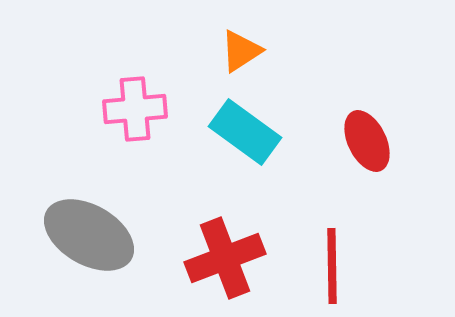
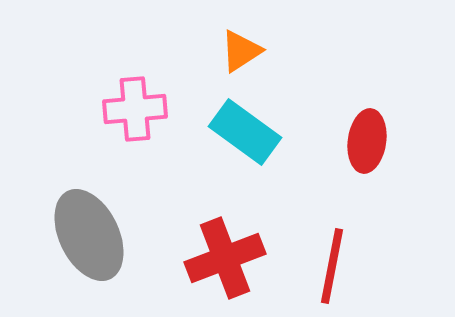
red ellipse: rotated 34 degrees clockwise
gray ellipse: rotated 34 degrees clockwise
red line: rotated 12 degrees clockwise
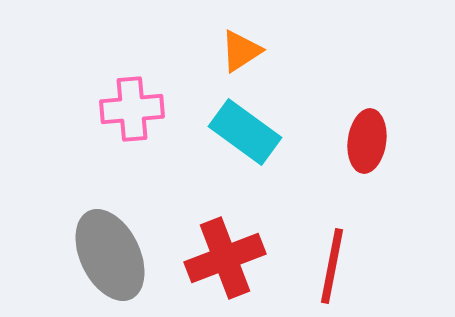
pink cross: moved 3 px left
gray ellipse: moved 21 px right, 20 px down
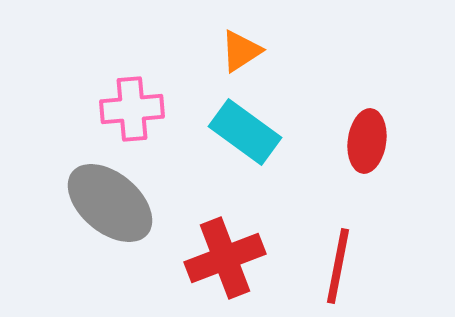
gray ellipse: moved 52 px up; rotated 24 degrees counterclockwise
red line: moved 6 px right
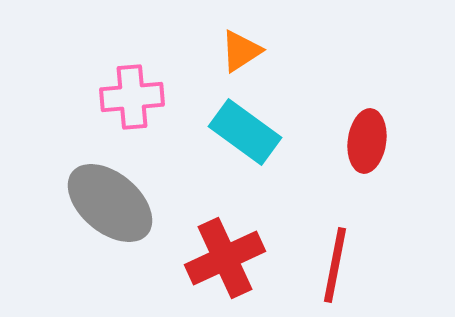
pink cross: moved 12 px up
red cross: rotated 4 degrees counterclockwise
red line: moved 3 px left, 1 px up
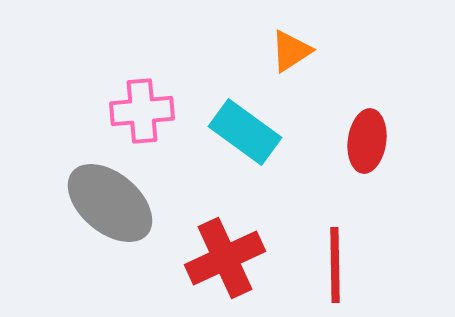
orange triangle: moved 50 px right
pink cross: moved 10 px right, 14 px down
red line: rotated 12 degrees counterclockwise
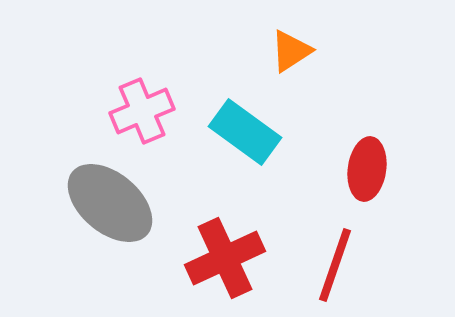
pink cross: rotated 18 degrees counterclockwise
red ellipse: moved 28 px down
red line: rotated 20 degrees clockwise
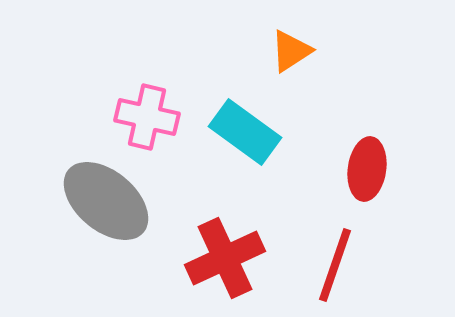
pink cross: moved 5 px right, 6 px down; rotated 36 degrees clockwise
gray ellipse: moved 4 px left, 2 px up
